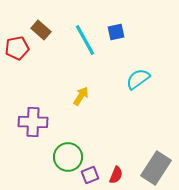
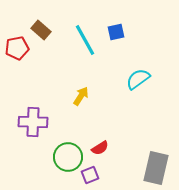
gray rectangle: rotated 20 degrees counterclockwise
red semicircle: moved 16 px left, 27 px up; rotated 36 degrees clockwise
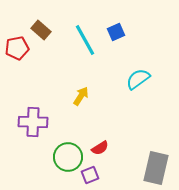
blue square: rotated 12 degrees counterclockwise
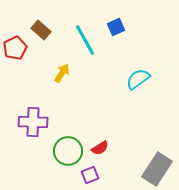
blue square: moved 5 px up
red pentagon: moved 2 px left; rotated 15 degrees counterclockwise
yellow arrow: moved 19 px left, 23 px up
green circle: moved 6 px up
gray rectangle: moved 1 px right, 1 px down; rotated 20 degrees clockwise
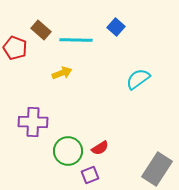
blue square: rotated 24 degrees counterclockwise
cyan line: moved 9 px left; rotated 60 degrees counterclockwise
red pentagon: rotated 25 degrees counterclockwise
yellow arrow: rotated 36 degrees clockwise
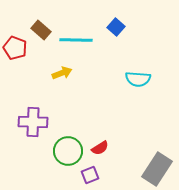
cyan semicircle: rotated 140 degrees counterclockwise
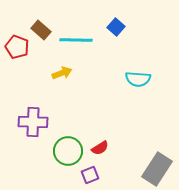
red pentagon: moved 2 px right, 1 px up
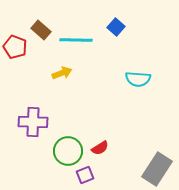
red pentagon: moved 2 px left
purple square: moved 5 px left
